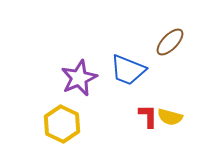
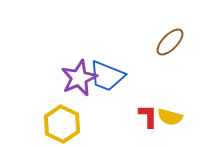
blue trapezoid: moved 21 px left, 6 px down
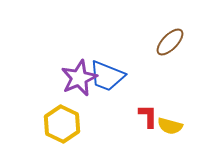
yellow semicircle: moved 9 px down
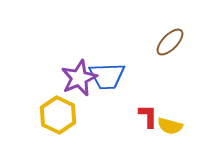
blue trapezoid: rotated 24 degrees counterclockwise
yellow hexagon: moved 4 px left, 9 px up
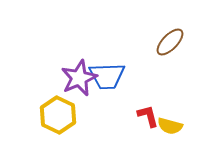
red L-shape: rotated 15 degrees counterclockwise
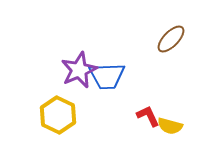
brown ellipse: moved 1 px right, 3 px up
purple star: moved 8 px up
red L-shape: rotated 10 degrees counterclockwise
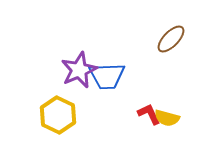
red L-shape: moved 1 px right, 2 px up
yellow semicircle: moved 3 px left, 8 px up
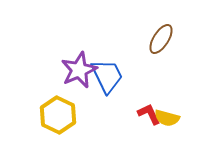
brown ellipse: moved 10 px left; rotated 12 degrees counterclockwise
blue trapezoid: rotated 114 degrees counterclockwise
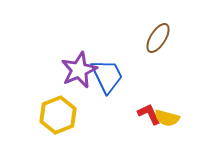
brown ellipse: moved 3 px left, 1 px up
yellow hexagon: rotated 12 degrees clockwise
